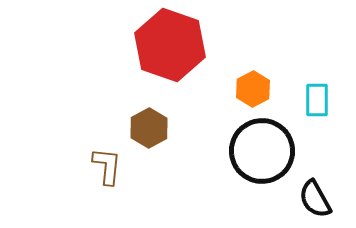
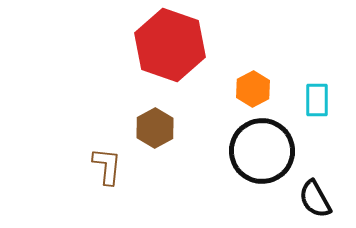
brown hexagon: moved 6 px right
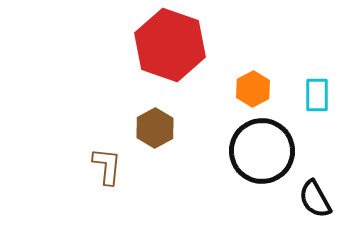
cyan rectangle: moved 5 px up
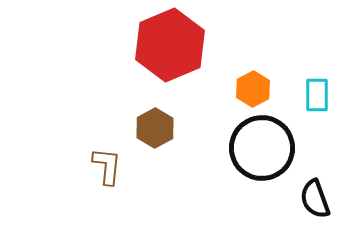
red hexagon: rotated 18 degrees clockwise
black circle: moved 3 px up
black semicircle: rotated 9 degrees clockwise
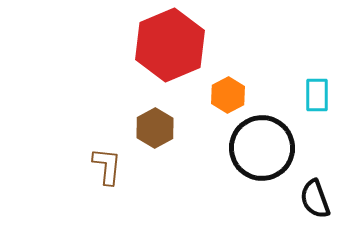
orange hexagon: moved 25 px left, 6 px down
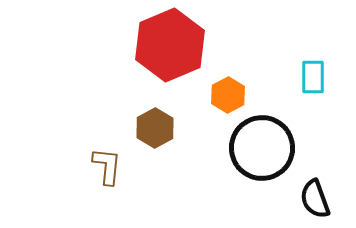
cyan rectangle: moved 4 px left, 18 px up
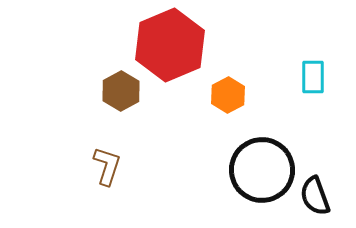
brown hexagon: moved 34 px left, 37 px up
black circle: moved 22 px down
brown L-shape: rotated 12 degrees clockwise
black semicircle: moved 3 px up
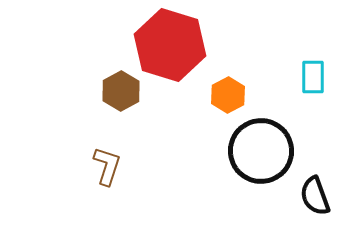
red hexagon: rotated 20 degrees counterclockwise
black circle: moved 1 px left, 19 px up
